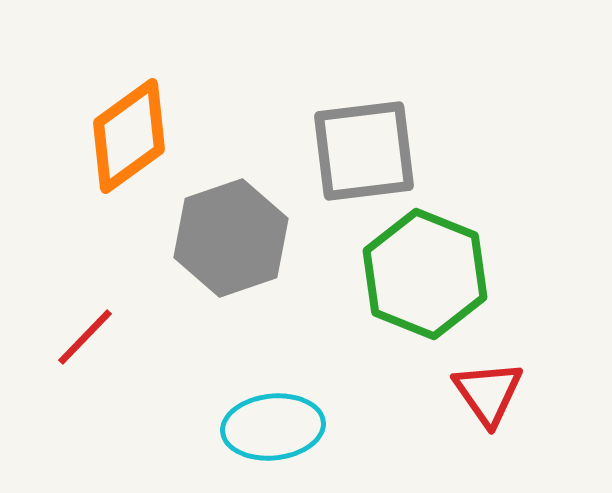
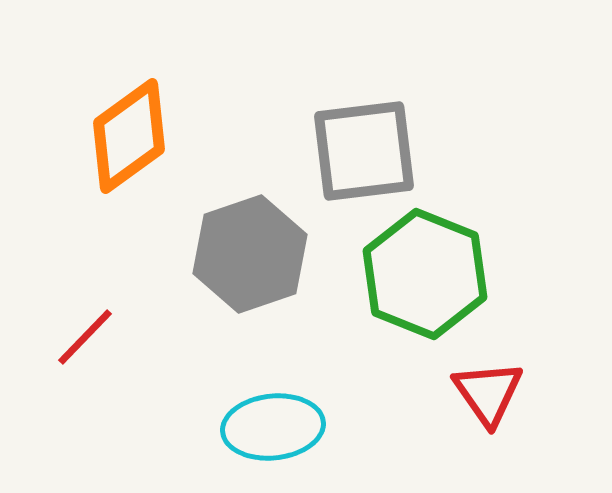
gray hexagon: moved 19 px right, 16 px down
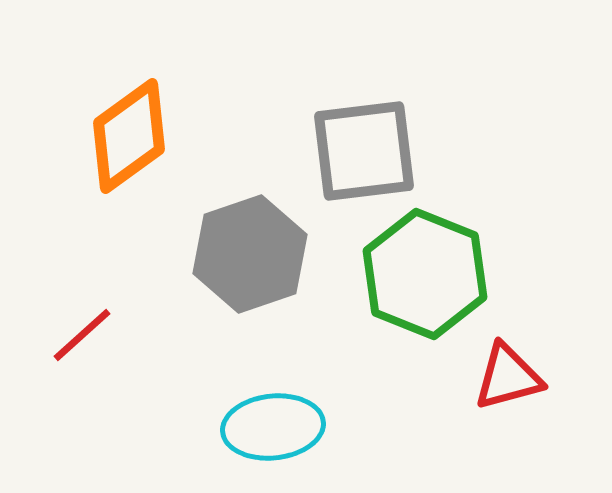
red line: moved 3 px left, 2 px up; rotated 4 degrees clockwise
red triangle: moved 20 px right, 16 px up; rotated 50 degrees clockwise
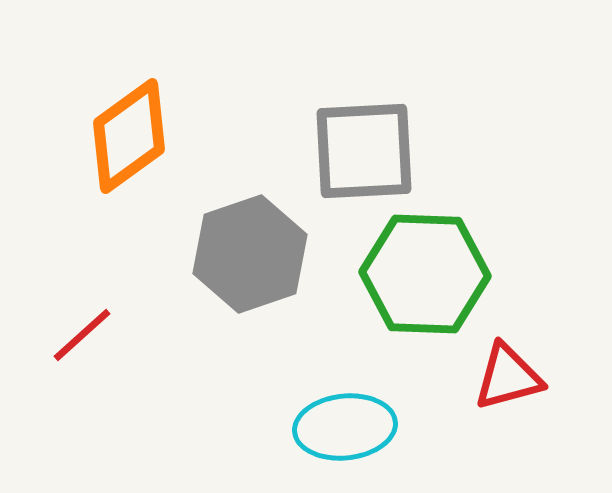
gray square: rotated 4 degrees clockwise
green hexagon: rotated 20 degrees counterclockwise
cyan ellipse: moved 72 px right
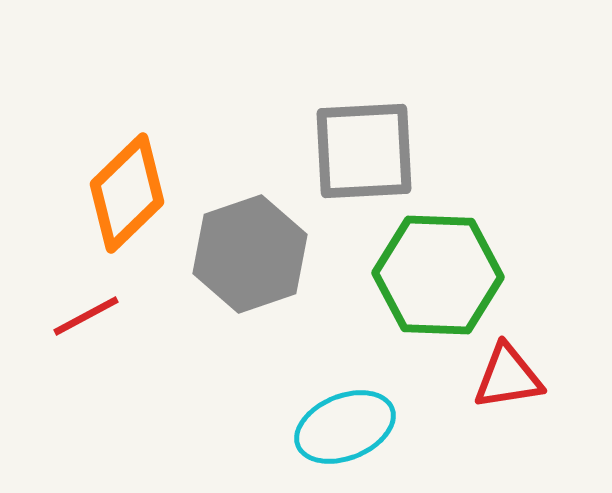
orange diamond: moved 2 px left, 57 px down; rotated 8 degrees counterclockwise
green hexagon: moved 13 px right, 1 px down
red line: moved 4 px right, 19 px up; rotated 14 degrees clockwise
red triangle: rotated 6 degrees clockwise
cyan ellipse: rotated 16 degrees counterclockwise
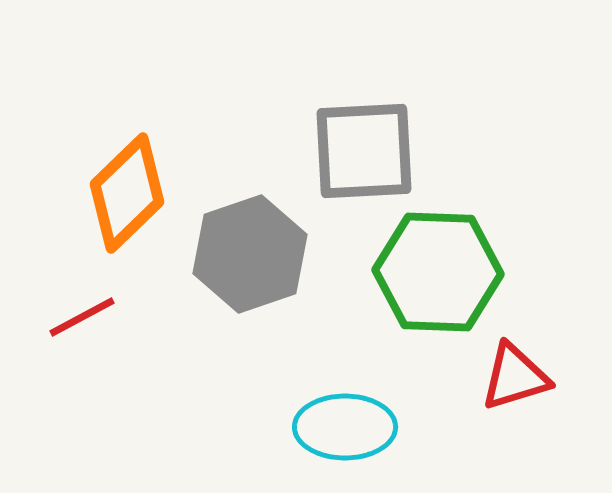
green hexagon: moved 3 px up
red line: moved 4 px left, 1 px down
red triangle: moved 7 px right; rotated 8 degrees counterclockwise
cyan ellipse: rotated 22 degrees clockwise
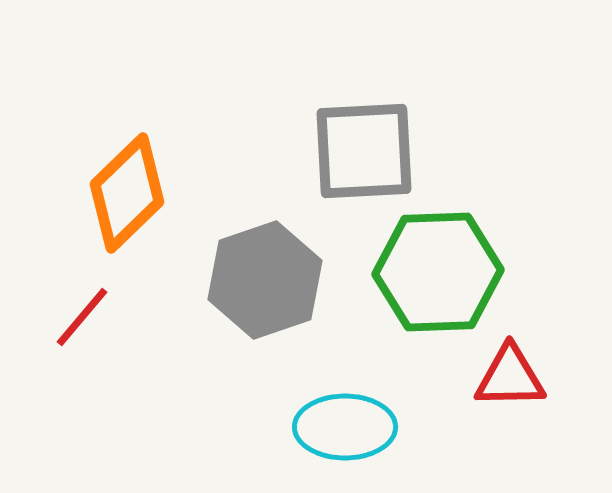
gray hexagon: moved 15 px right, 26 px down
green hexagon: rotated 4 degrees counterclockwise
red line: rotated 22 degrees counterclockwise
red triangle: moved 5 px left; rotated 16 degrees clockwise
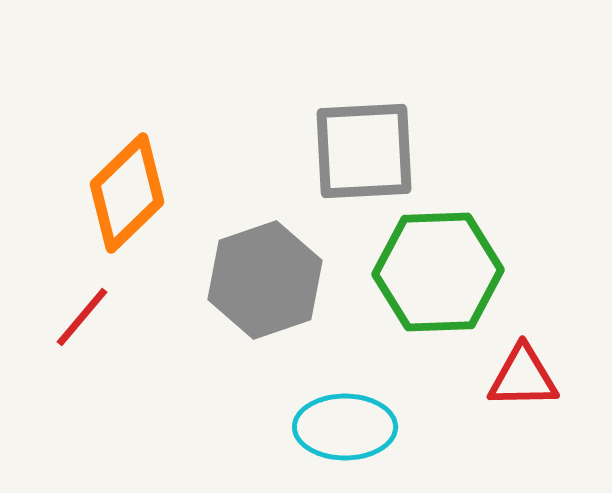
red triangle: moved 13 px right
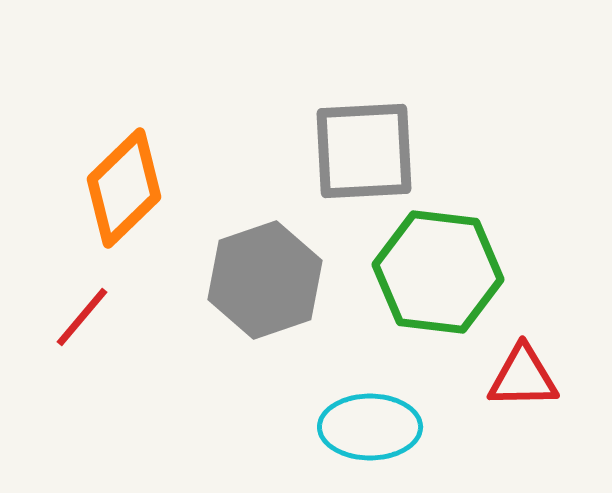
orange diamond: moved 3 px left, 5 px up
green hexagon: rotated 9 degrees clockwise
cyan ellipse: moved 25 px right
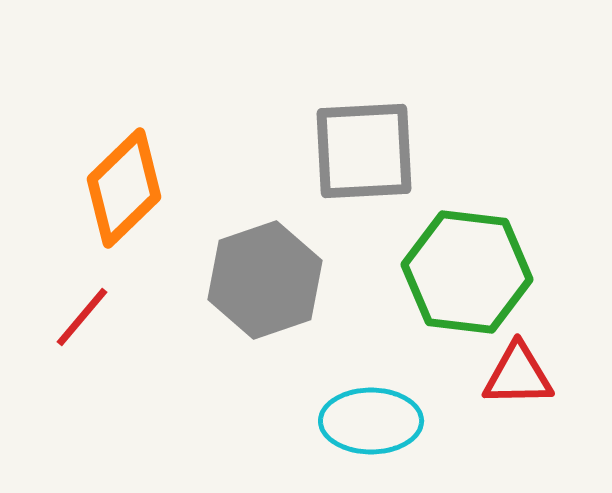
green hexagon: moved 29 px right
red triangle: moved 5 px left, 2 px up
cyan ellipse: moved 1 px right, 6 px up
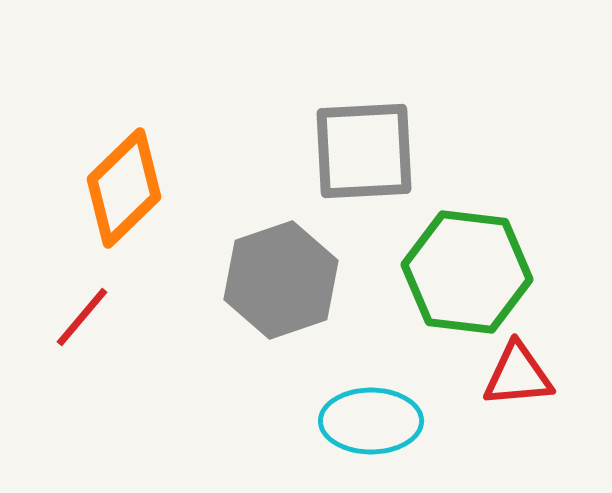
gray hexagon: moved 16 px right
red triangle: rotated 4 degrees counterclockwise
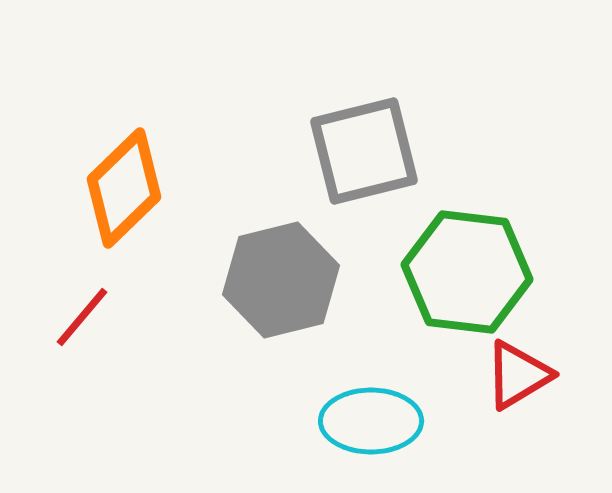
gray square: rotated 11 degrees counterclockwise
gray hexagon: rotated 5 degrees clockwise
red triangle: rotated 26 degrees counterclockwise
